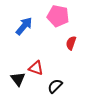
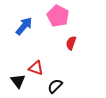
pink pentagon: rotated 15 degrees clockwise
black triangle: moved 2 px down
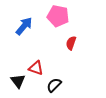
pink pentagon: rotated 15 degrees counterclockwise
black semicircle: moved 1 px left, 1 px up
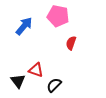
red triangle: moved 2 px down
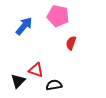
black triangle: rotated 21 degrees clockwise
black semicircle: rotated 35 degrees clockwise
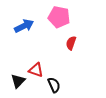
pink pentagon: moved 1 px right, 1 px down
blue arrow: rotated 24 degrees clockwise
black semicircle: rotated 77 degrees clockwise
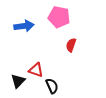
blue arrow: rotated 18 degrees clockwise
red semicircle: moved 2 px down
black semicircle: moved 2 px left, 1 px down
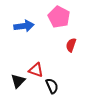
pink pentagon: rotated 15 degrees clockwise
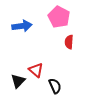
blue arrow: moved 2 px left
red semicircle: moved 2 px left, 3 px up; rotated 16 degrees counterclockwise
red triangle: rotated 21 degrees clockwise
black semicircle: moved 3 px right
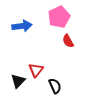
pink pentagon: rotated 20 degrees clockwise
red semicircle: moved 1 px left, 1 px up; rotated 32 degrees counterclockwise
red triangle: rotated 28 degrees clockwise
